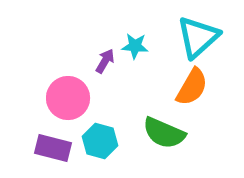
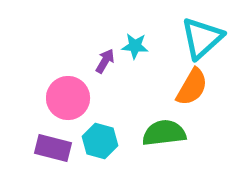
cyan triangle: moved 4 px right, 1 px down
green semicircle: rotated 150 degrees clockwise
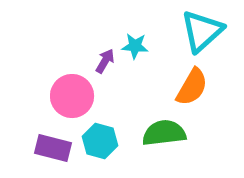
cyan triangle: moved 7 px up
pink circle: moved 4 px right, 2 px up
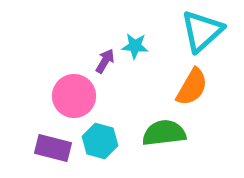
pink circle: moved 2 px right
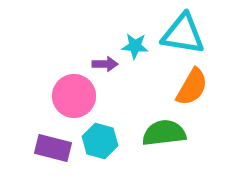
cyan triangle: moved 19 px left, 3 px down; rotated 51 degrees clockwise
purple arrow: moved 3 px down; rotated 60 degrees clockwise
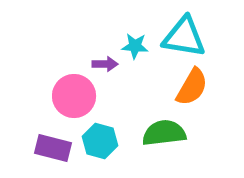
cyan triangle: moved 1 px right, 3 px down
